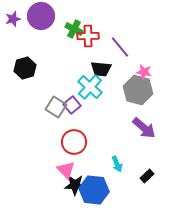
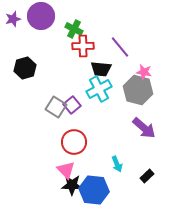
red cross: moved 5 px left, 10 px down
cyan cross: moved 9 px right, 2 px down; rotated 20 degrees clockwise
black star: moved 3 px left
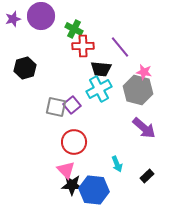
gray square: rotated 20 degrees counterclockwise
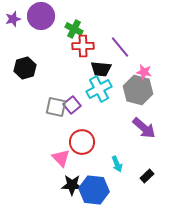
red circle: moved 8 px right
pink triangle: moved 5 px left, 12 px up
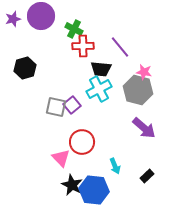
cyan arrow: moved 2 px left, 2 px down
black star: rotated 25 degrees clockwise
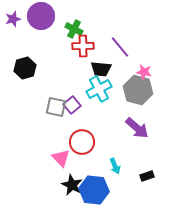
purple arrow: moved 7 px left
black rectangle: rotated 24 degrees clockwise
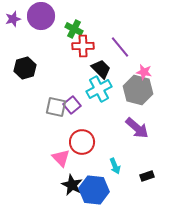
black trapezoid: rotated 140 degrees counterclockwise
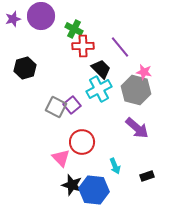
gray hexagon: moved 2 px left
gray square: rotated 15 degrees clockwise
black star: rotated 10 degrees counterclockwise
